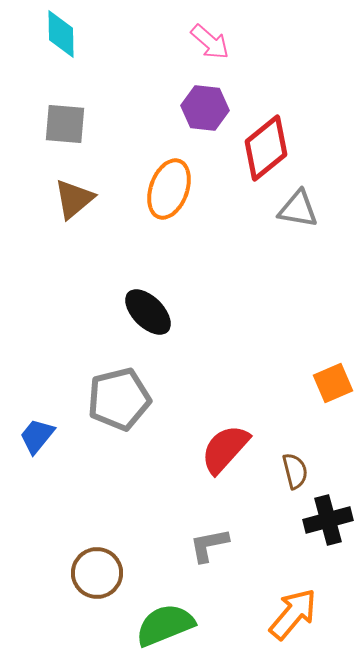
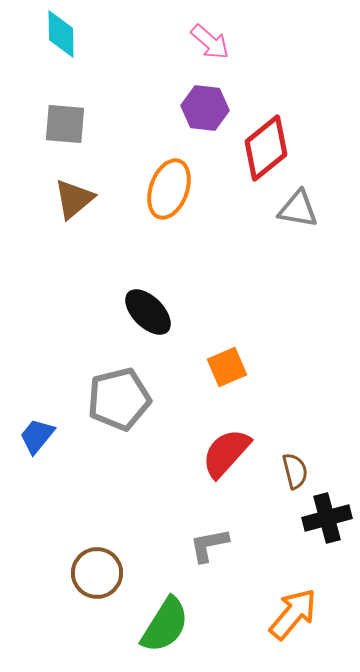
orange square: moved 106 px left, 16 px up
red semicircle: moved 1 px right, 4 px down
black cross: moved 1 px left, 2 px up
green semicircle: rotated 144 degrees clockwise
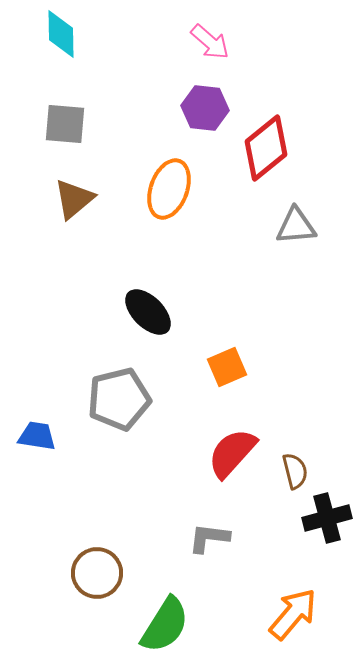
gray triangle: moved 2 px left, 17 px down; rotated 15 degrees counterclockwise
blue trapezoid: rotated 60 degrees clockwise
red semicircle: moved 6 px right
gray L-shape: moved 7 px up; rotated 18 degrees clockwise
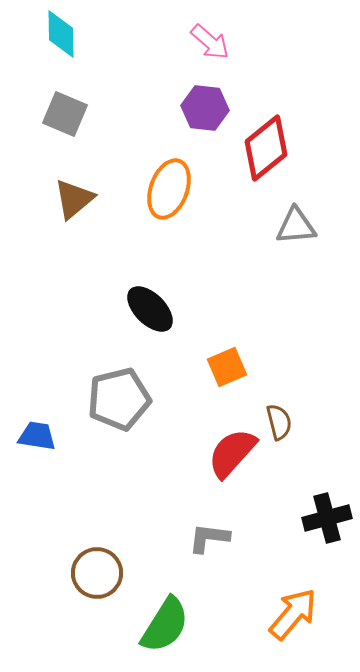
gray square: moved 10 px up; rotated 18 degrees clockwise
black ellipse: moved 2 px right, 3 px up
brown semicircle: moved 16 px left, 49 px up
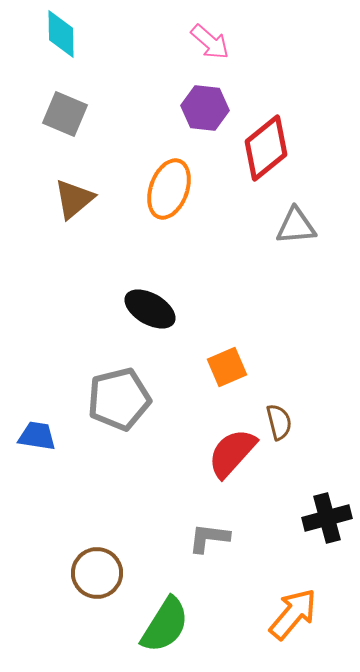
black ellipse: rotated 15 degrees counterclockwise
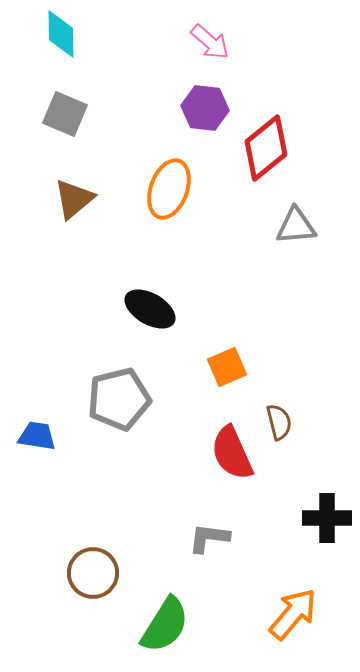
red semicircle: rotated 66 degrees counterclockwise
black cross: rotated 15 degrees clockwise
brown circle: moved 4 px left
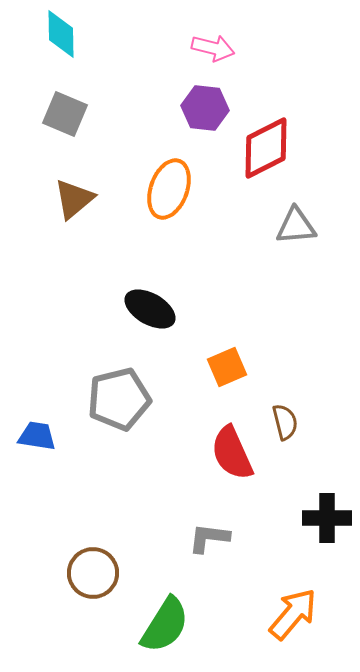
pink arrow: moved 3 px right, 6 px down; rotated 27 degrees counterclockwise
red diamond: rotated 12 degrees clockwise
brown semicircle: moved 6 px right
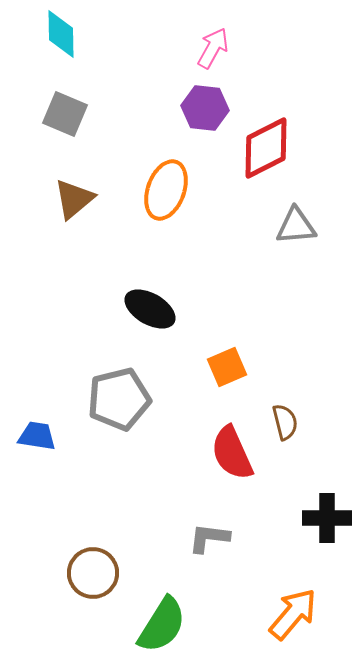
pink arrow: rotated 75 degrees counterclockwise
orange ellipse: moved 3 px left, 1 px down
green semicircle: moved 3 px left
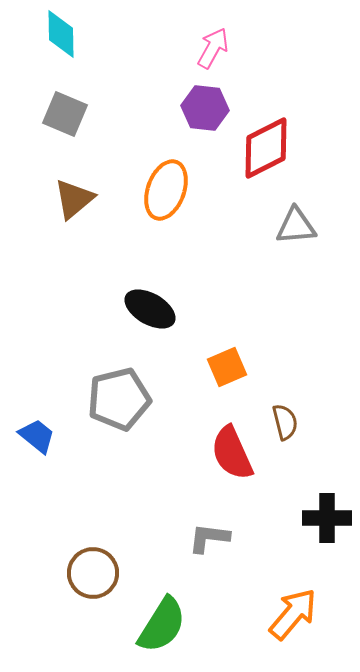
blue trapezoid: rotated 30 degrees clockwise
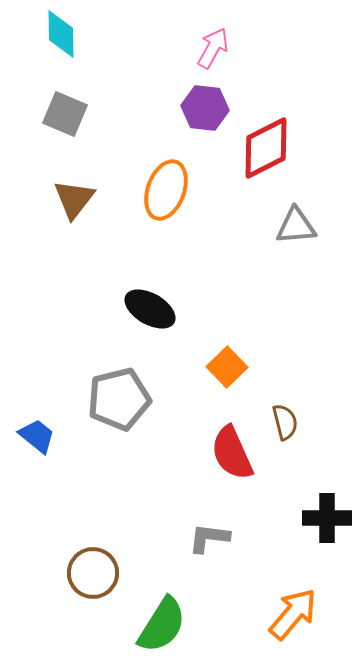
brown triangle: rotated 12 degrees counterclockwise
orange square: rotated 21 degrees counterclockwise
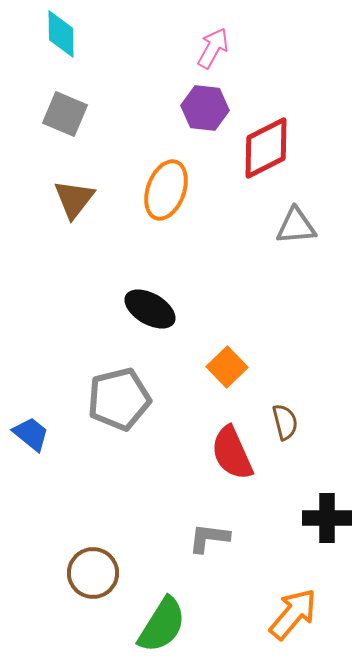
blue trapezoid: moved 6 px left, 2 px up
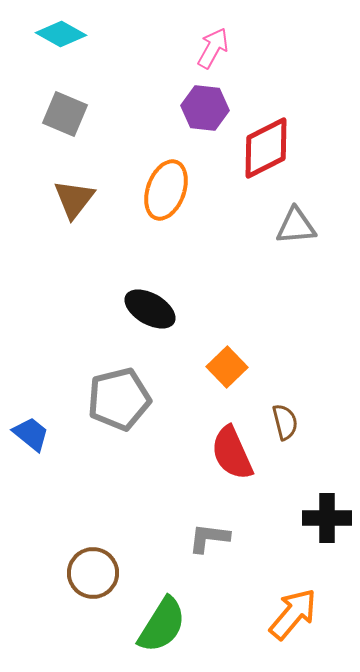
cyan diamond: rotated 60 degrees counterclockwise
